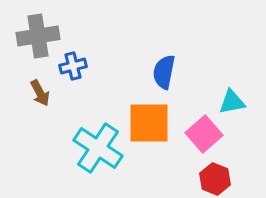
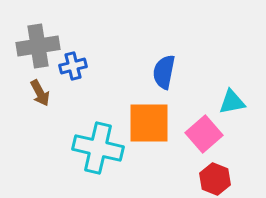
gray cross: moved 10 px down
cyan cross: rotated 21 degrees counterclockwise
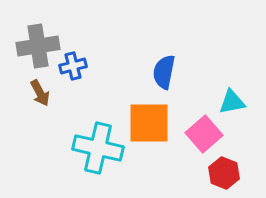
red hexagon: moved 9 px right, 6 px up
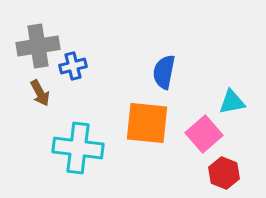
orange square: moved 2 px left; rotated 6 degrees clockwise
cyan cross: moved 20 px left; rotated 6 degrees counterclockwise
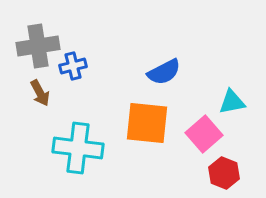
blue semicircle: rotated 128 degrees counterclockwise
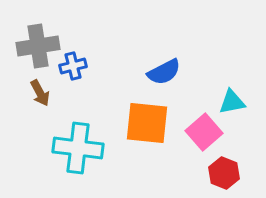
pink square: moved 2 px up
